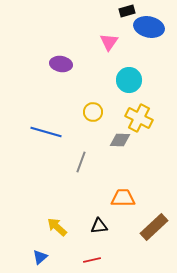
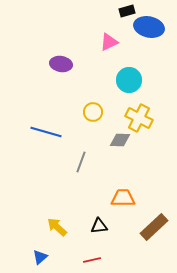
pink triangle: rotated 30 degrees clockwise
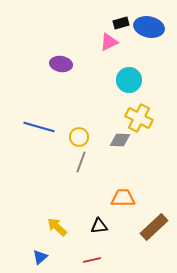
black rectangle: moved 6 px left, 12 px down
yellow circle: moved 14 px left, 25 px down
blue line: moved 7 px left, 5 px up
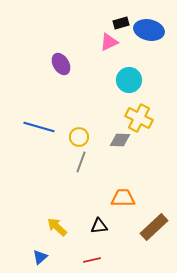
blue ellipse: moved 3 px down
purple ellipse: rotated 50 degrees clockwise
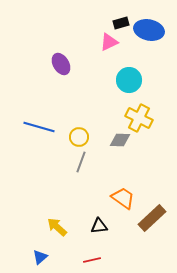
orange trapezoid: rotated 35 degrees clockwise
brown rectangle: moved 2 px left, 9 px up
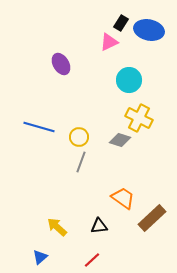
black rectangle: rotated 42 degrees counterclockwise
gray diamond: rotated 15 degrees clockwise
red line: rotated 30 degrees counterclockwise
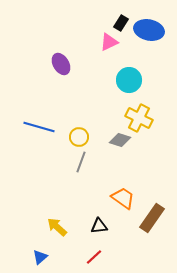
brown rectangle: rotated 12 degrees counterclockwise
red line: moved 2 px right, 3 px up
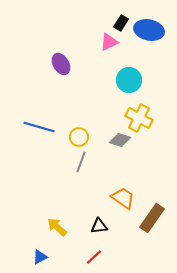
blue triangle: rotated 14 degrees clockwise
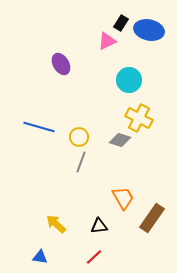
pink triangle: moved 2 px left, 1 px up
orange trapezoid: rotated 25 degrees clockwise
yellow arrow: moved 1 px left, 3 px up
blue triangle: rotated 35 degrees clockwise
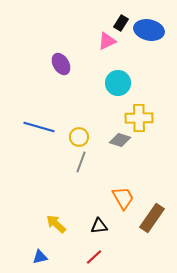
cyan circle: moved 11 px left, 3 px down
yellow cross: rotated 28 degrees counterclockwise
blue triangle: rotated 21 degrees counterclockwise
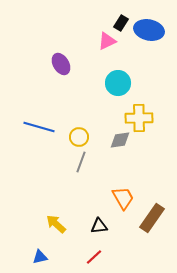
gray diamond: rotated 25 degrees counterclockwise
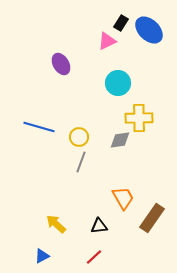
blue ellipse: rotated 32 degrees clockwise
blue triangle: moved 2 px right, 1 px up; rotated 14 degrees counterclockwise
